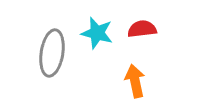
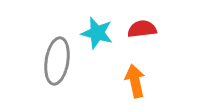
gray ellipse: moved 5 px right, 8 px down
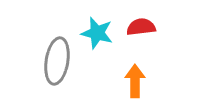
red semicircle: moved 1 px left, 2 px up
orange arrow: rotated 12 degrees clockwise
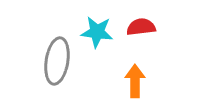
cyan star: moved 1 px up; rotated 8 degrees counterclockwise
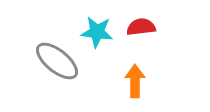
gray ellipse: rotated 60 degrees counterclockwise
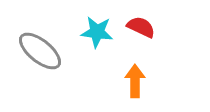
red semicircle: rotated 32 degrees clockwise
gray ellipse: moved 17 px left, 10 px up
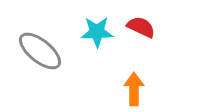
cyan star: rotated 8 degrees counterclockwise
orange arrow: moved 1 px left, 8 px down
